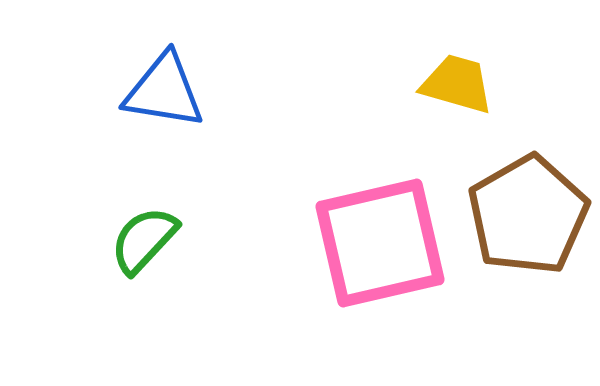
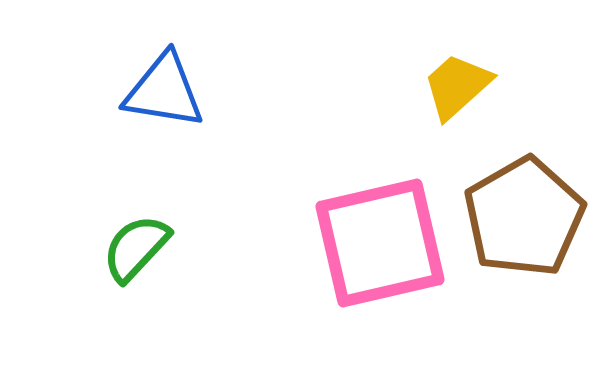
yellow trapezoid: moved 2 px down; rotated 58 degrees counterclockwise
brown pentagon: moved 4 px left, 2 px down
green semicircle: moved 8 px left, 8 px down
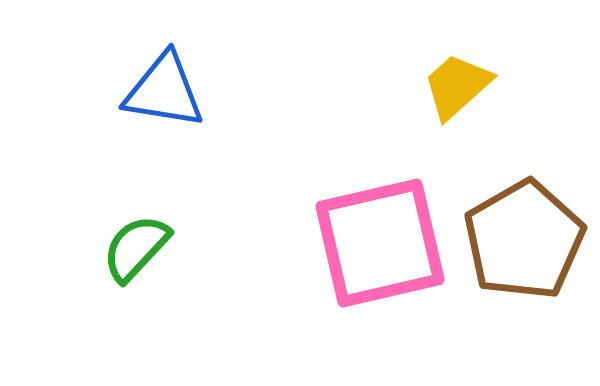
brown pentagon: moved 23 px down
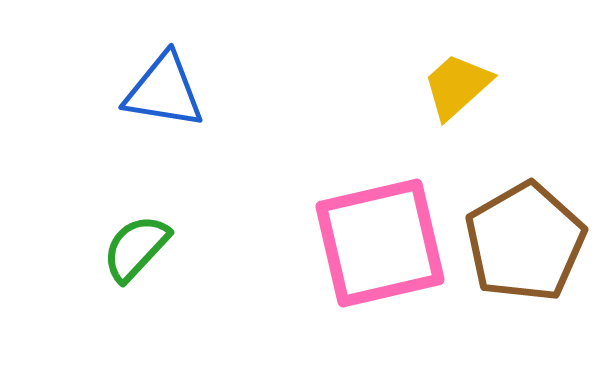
brown pentagon: moved 1 px right, 2 px down
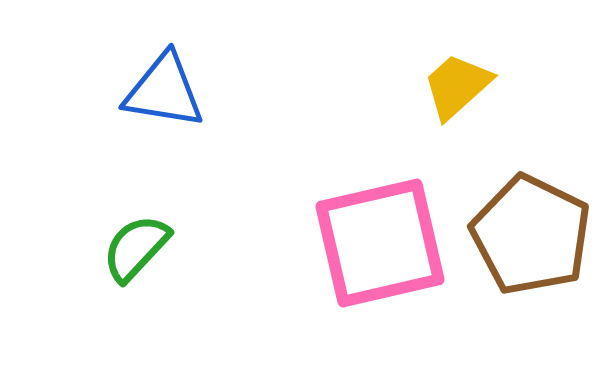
brown pentagon: moved 6 px right, 7 px up; rotated 16 degrees counterclockwise
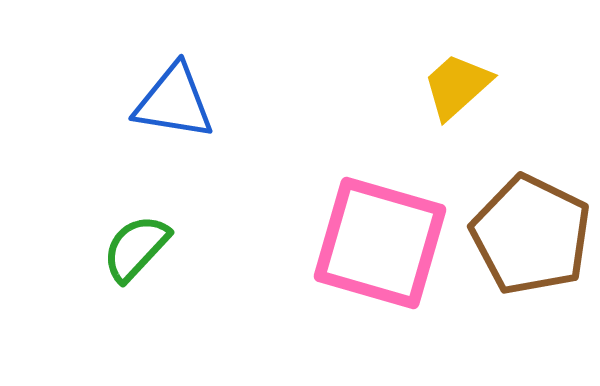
blue triangle: moved 10 px right, 11 px down
pink square: rotated 29 degrees clockwise
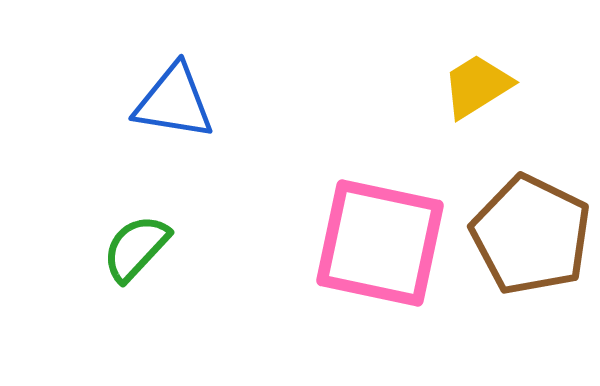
yellow trapezoid: moved 20 px right; rotated 10 degrees clockwise
pink square: rotated 4 degrees counterclockwise
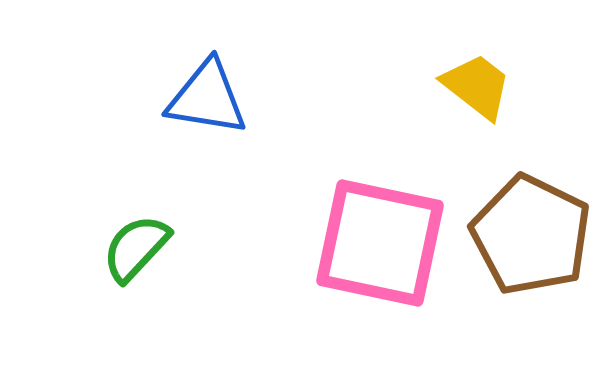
yellow trapezoid: rotated 70 degrees clockwise
blue triangle: moved 33 px right, 4 px up
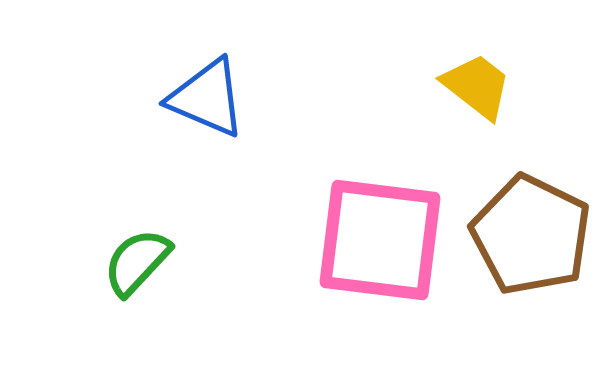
blue triangle: rotated 14 degrees clockwise
pink square: moved 3 px up; rotated 5 degrees counterclockwise
green semicircle: moved 1 px right, 14 px down
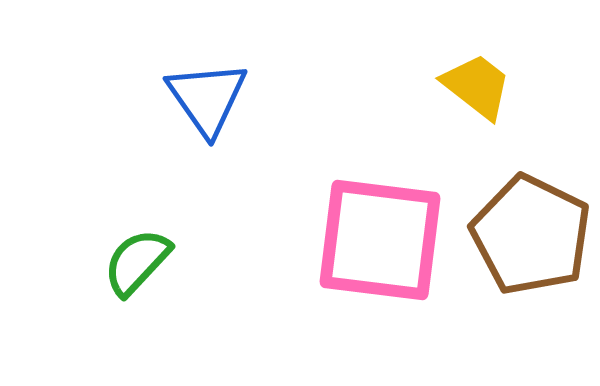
blue triangle: rotated 32 degrees clockwise
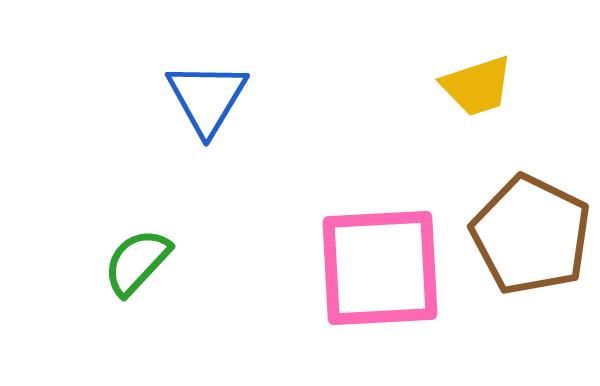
yellow trapezoid: rotated 124 degrees clockwise
blue triangle: rotated 6 degrees clockwise
pink square: moved 28 px down; rotated 10 degrees counterclockwise
